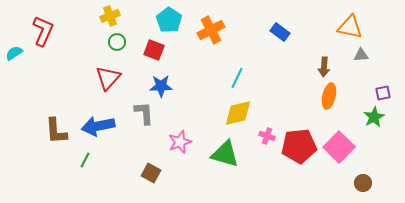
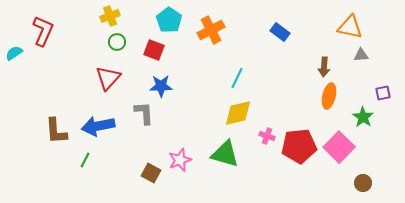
green star: moved 11 px left; rotated 10 degrees counterclockwise
pink star: moved 18 px down
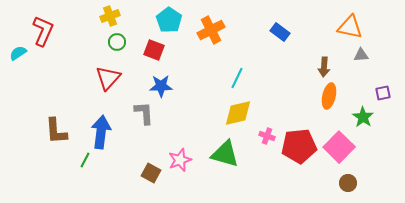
cyan semicircle: moved 4 px right
blue arrow: moved 3 px right, 6 px down; rotated 108 degrees clockwise
brown circle: moved 15 px left
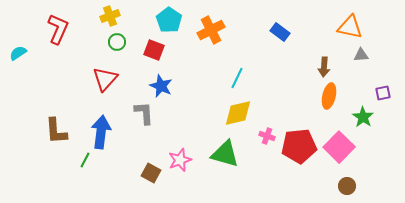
red L-shape: moved 15 px right, 2 px up
red triangle: moved 3 px left, 1 px down
blue star: rotated 25 degrees clockwise
brown circle: moved 1 px left, 3 px down
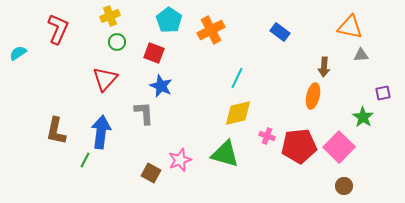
red square: moved 3 px down
orange ellipse: moved 16 px left
brown L-shape: rotated 16 degrees clockwise
brown circle: moved 3 px left
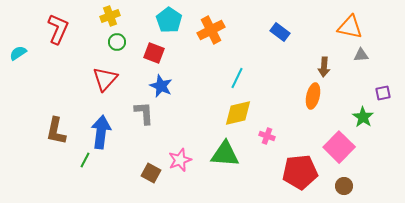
red pentagon: moved 1 px right, 26 px down
green triangle: rotated 12 degrees counterclockwise
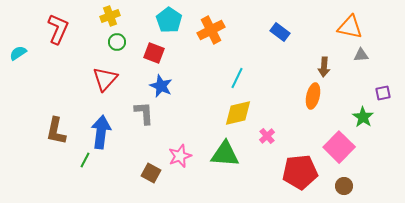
pink cross: rotated 28 degrees clockwise
pink star: moved 4 px up
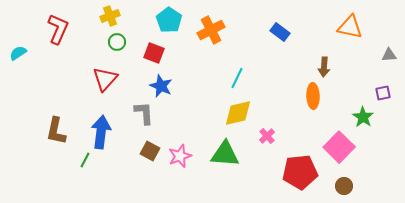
gray triangle: moved 28 px right
orange ellipse: rotated 15 degrees counterclockwise
brown square: moved 1 px left, 22 px up
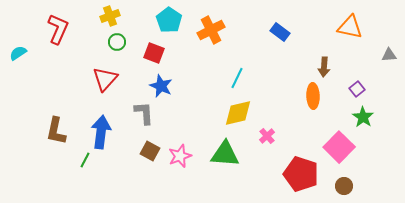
purple square: moved 26 px left, 4 px up; rotated 28 degrees counterclockwise
red pentagon: moved 1 px right, 2 px down; rotated 24 degrees clockwise
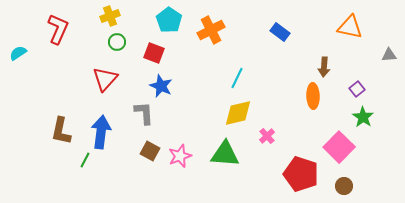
brown L-shape: moved 5 px right
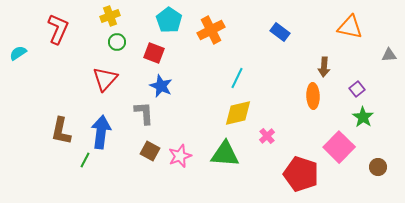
brown circle: moved 34 px right, 19 px up
